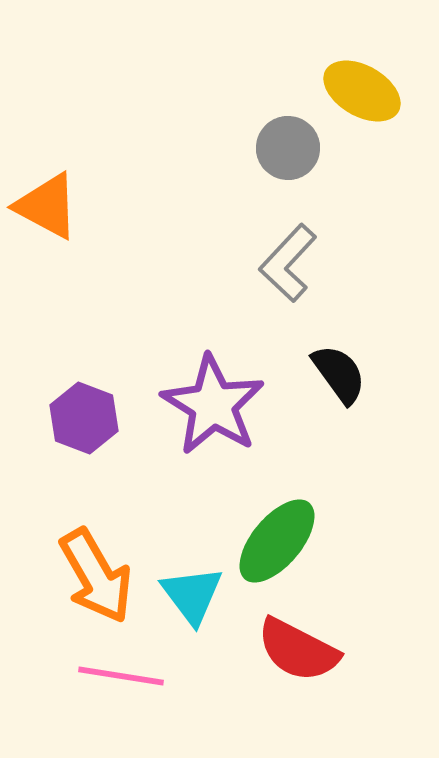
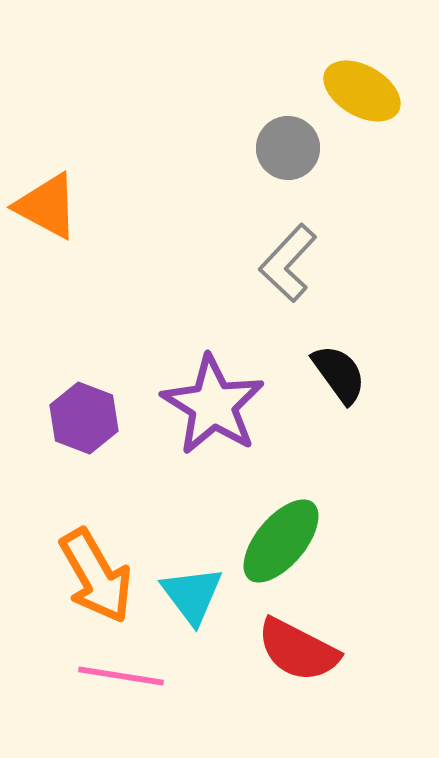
green ellipse: moved 4 px right
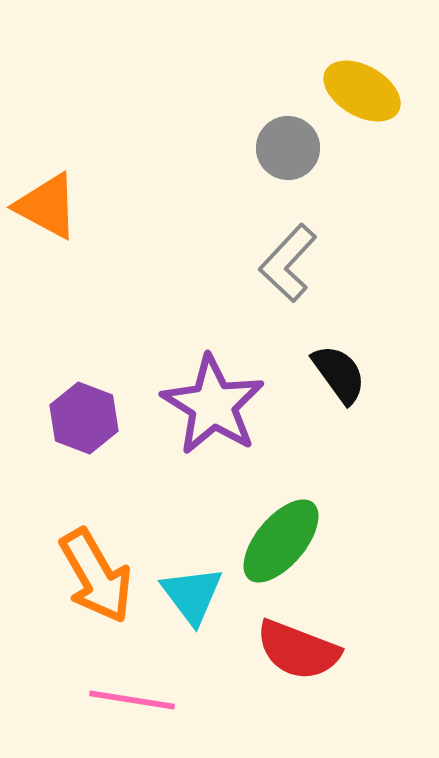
red semicircle: rotated 6 degrees counterclockwise
pink line: moved 11 px right, 24 px down
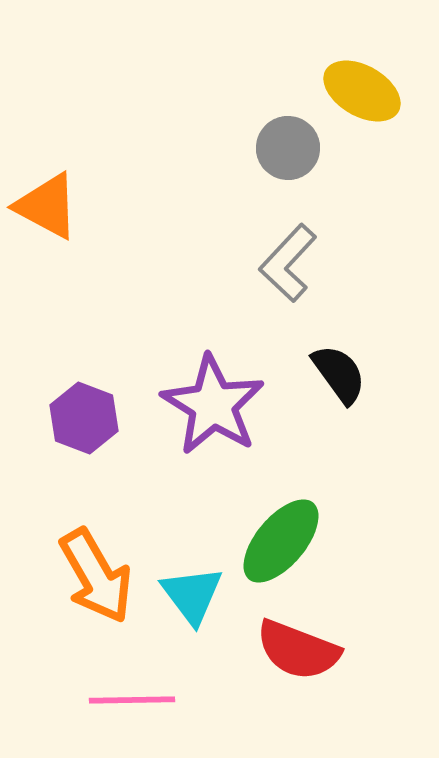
pink line: rotated 10 degrees counterclockwise
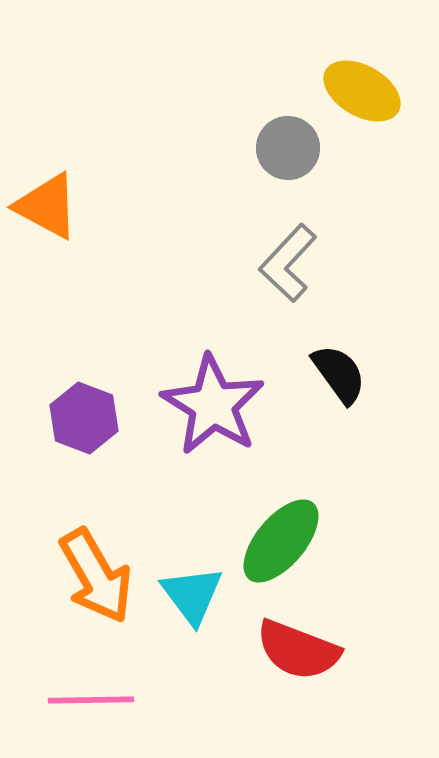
pink line: moved 41 px left
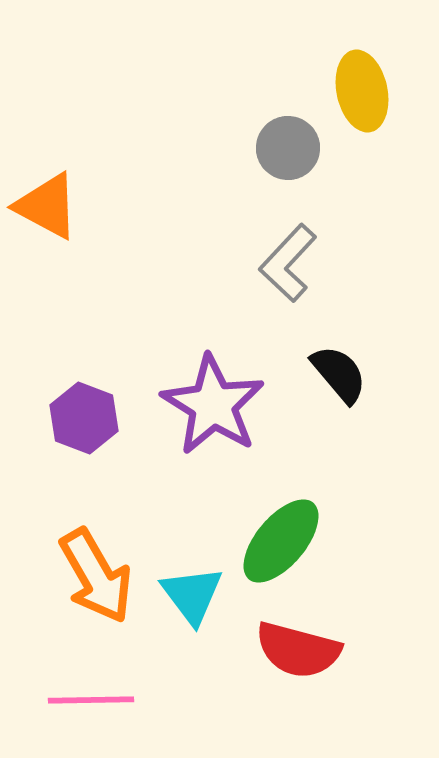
yellow ellipse: rotated 48 degrees clockwise
black semicircle: rotated 4 degrees counterclockwise
red semicircle: rotated 6 degrees counterclockwise
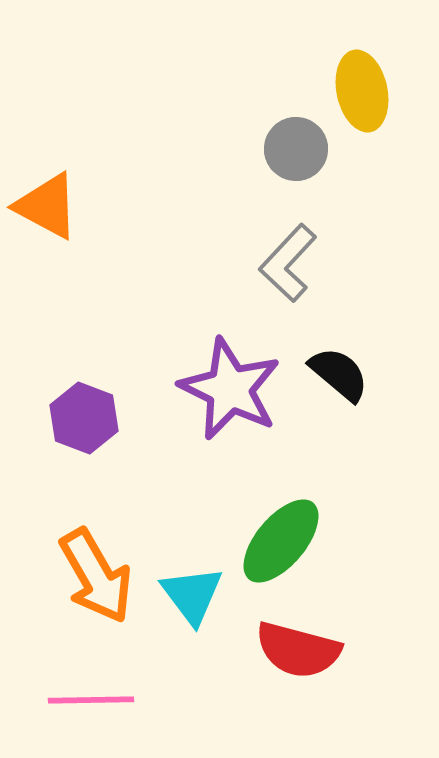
gray circle: moved 8 px right, 1 px down
black semicircle: rotated 10 degrees counterclockwise
purple star: moved 17 px right, 16 px up; rotated 6 degrees counterclockwise
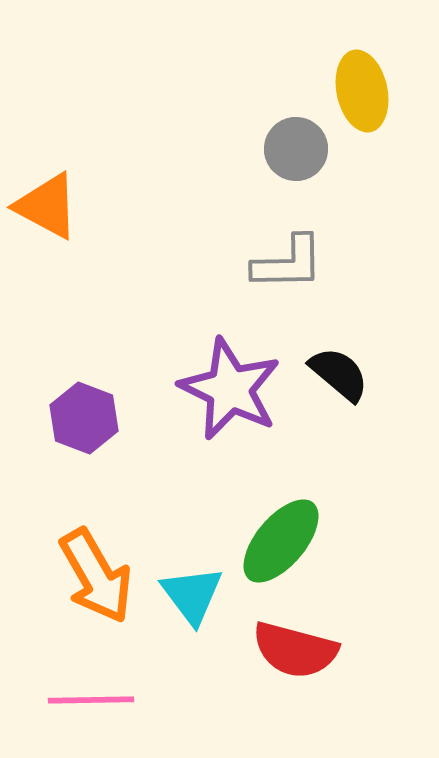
gray L-shape: rotated 134 degrees counterclockwise
red semicircle: moved 3 px left
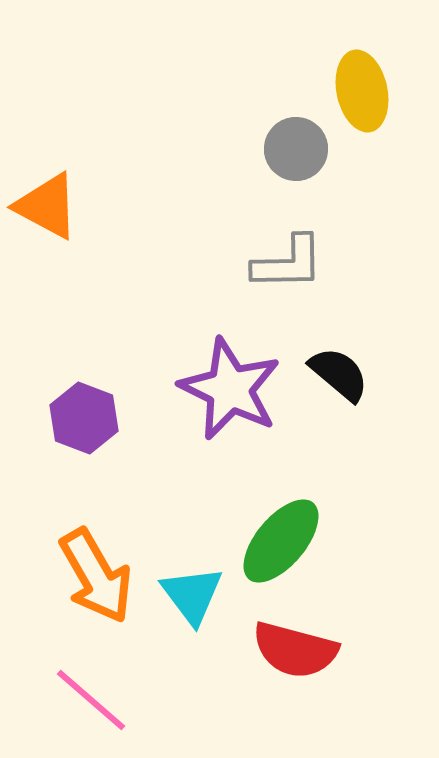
pink line: rotated 42 degrees clockwise
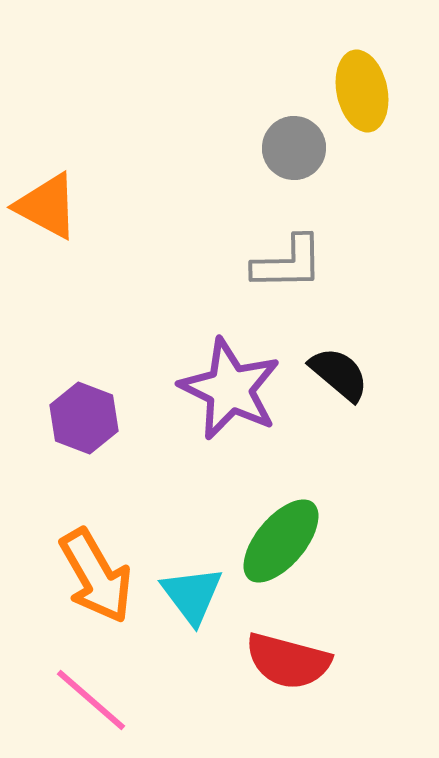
gray circle: moved 2 px left, 1 px up
red semicircle: moved 7 px left, 11 px down
